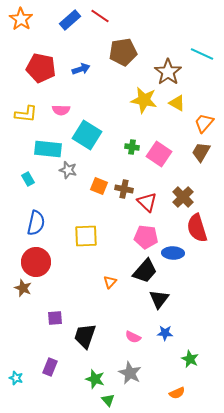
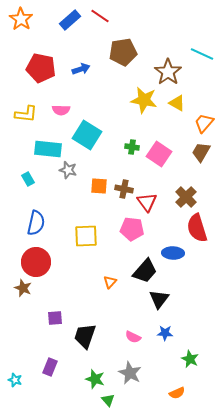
orange square at (99, 186): rotated 18 degrees counterclockwise
brown cross at (183, 197): moved 3 px right
red triangle at (147, 202): rotated 10 degrees clockwise
pink pentagon at (146, 237): moved 14 px left, 8 px up
cyan star at (16, 378): moved 1 px left, 2 px down
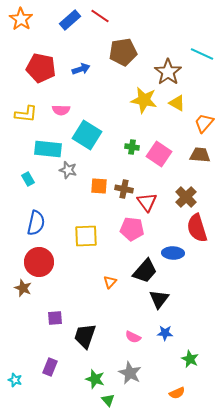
brown trapezoid at (201, 152): moved 1 px left, 3 px down; rotated 65 degrees clockwise
red circle at (36, 262): moved 3 px right
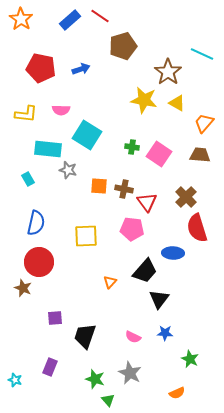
brown pentagon at (123, 52): moved 6 px up; rotated 8 degrees counterclockwise
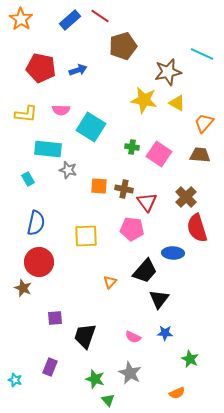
blue arrow at (81, 69): moved 3 px left, 1 px down
brown star at (168, 72): rotated 24 degrees clockwise
cyan square at (87, 135): moved 4 px right, 8 px up
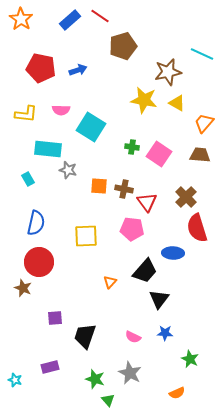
purple rectangle at (50, 367): rotated 54 degrees clockwise
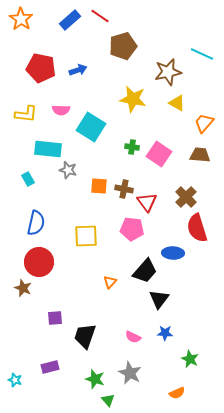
yellow star at (144, 100): moved 11 px left, 1 px up
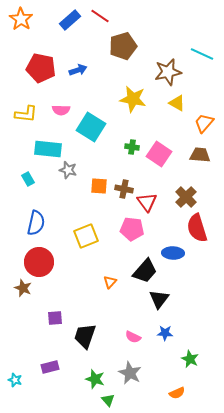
yellow square at (86, 236): rotated 20 degrees counterclockwise
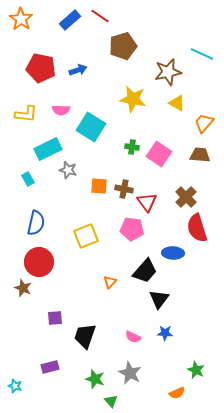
cyan rectangle at (48, 149): rotated 32 degrees counterclockwise
green star at (190, 359): moved 6 px right, 11 px down
cyan star at (15, 380): moved 6 px down
green triangle at (108, 400): moved 3 px right, 1 px down
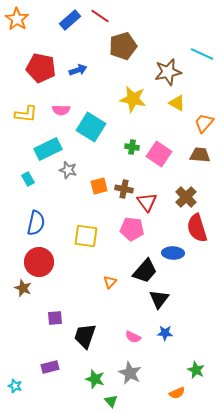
orange star at (21, 19): moved 4 px left
orange square at (99, 186): rotated 18 degrees counterclockwise
yellow square at (86, 236): rotated 30 degrees clockwise
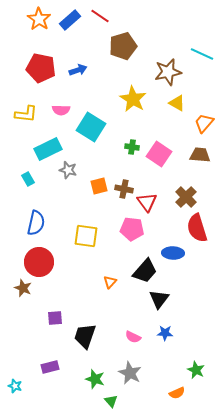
orange star at (17, 19): moved 22 px right
yellow star at (133, 99): rotated 20 degrees clockwise
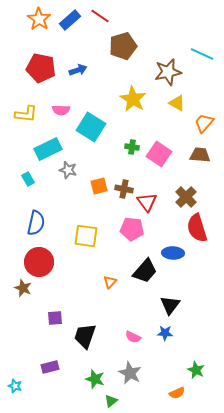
black triangle at (159, 299): moved 11 px right, 6 px down
green triangle at (111, 401): rotated 32 degrees clockwise
